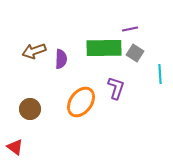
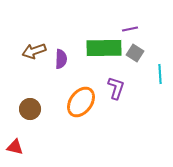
red triangle: rotated 24 degrees counterclockwise
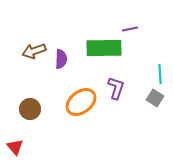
gray square: moved 20 px right, 45 px down
orange ellipse: rotated 16 degrees clockwise
red triangle: rotated 36 degrees clockwise
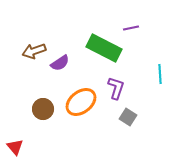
purple line: moved 1 px right, 1 px up
green rectangle: rotated 28 degrees clockwise
purple semicircle: moved 1 px left, 4 px down; rotated 54 degrees clockwise
gray square: moved 27 px left, 19 px down
brown circle: moved 13 px right
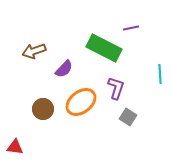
purple semicircle: moved 4 px right, 6 px down; rotated 12 degrees counterclockwise
red triangle: rotated 42 degrees counterclockwise
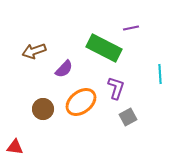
gray square: rotated 30 degrees clockwise
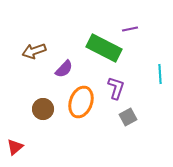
purple line: moved 1 px left, 1 px down
orange ellipse: rotated 32 degrees counterclockwise
red triangle: rotated 48 degrees counterclockwise
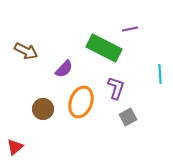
brown arrow: moved 8 px left; rotated 135 degrees counterclockwise
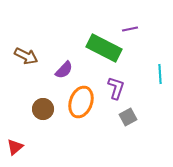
brown arrow: moved 5 px down
purple semicircle: moved 1 px down
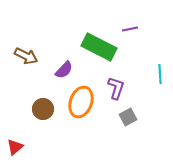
green rectangle: moved 5 px left, 1 px up
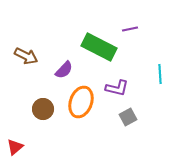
purple L-shape: moved 1 px right; rotated 85 degrees clockwise
